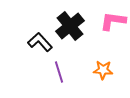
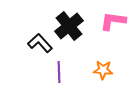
black cross: moved 1 px left
black L-shape: moved 1 px down
purple line: rotated 15 degrees clockwise
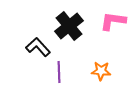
black L-shape: moved 2 px left, 4 px down
orange star: moved 2 px left, 1 px down
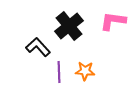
orange star: moved 16 px left
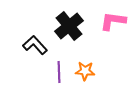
black L-shape: moved 3 px left, 2 px up
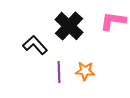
black cross: rotated 8 degrees counterclockwise
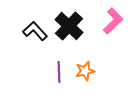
pink L-shape: rotated 128 degrees clockwise
black L-shape: moved 14 px up
orange star: rotated 18 degrees counterclockwise
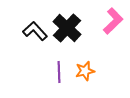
black cross: moved 2 px left, 2 px down
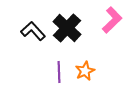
pink L-shape: moved 1 px left, 1 px up
black L-shape: moved 2 px left
orange star: rotated 12 degrees counterclockwise
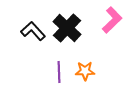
orange star: rotated 24 degrees clockwise
